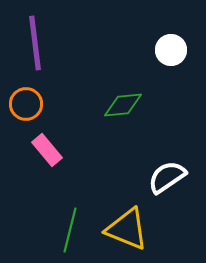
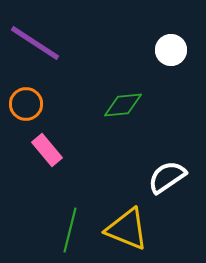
purple line: rotated 50 degrees counterclockwise
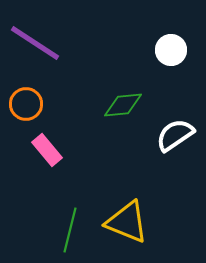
white semicircle: moved 8 px right, 42 px up
yellow triangle: moved 7 px up
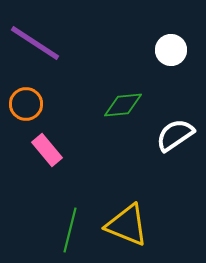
yellow triangle: moved 3 px down
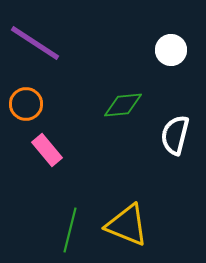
white semicircle: rotated 42 degrees counterclockwise
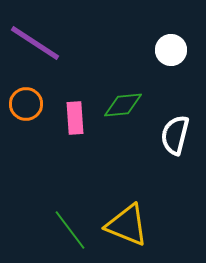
pink rectangle: moved 28 px right, 32 px up; rotated 36 degrees clockwise
green line: rotated 51 degrees counterclockwise
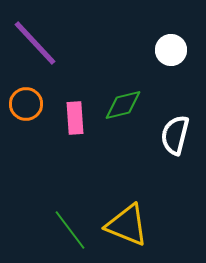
purple line: rotated 14 degrees clockwise
green diamond: rotated 9 degrees counterclockwise
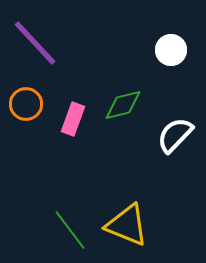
pink rectangle: moved 2 px left, 1 px down; rotated 24 degrees clockwise
white semicircle: rotated 30 degrees clockwise
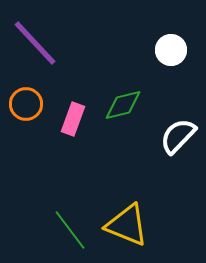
white semicircle: moved 3 px right, 1 px down
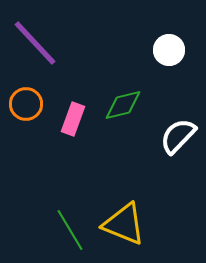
white circle: moved 2 px left
yellow triangle: moved 3 px left, 1 px up
green line: rotated 6 degrees clockwise
